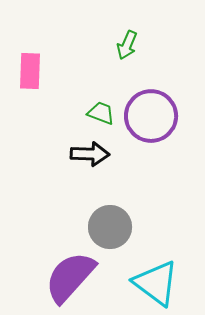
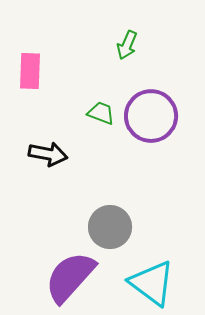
black arrow: moved 42 px left; rotated 9 degrees clockwise
cyan triangle: moved 4 px left
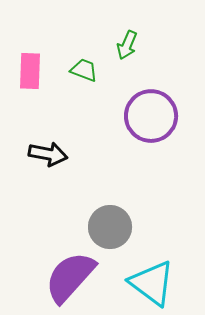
green trapezoid: moved 17 px left, 43 px up
